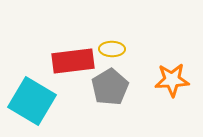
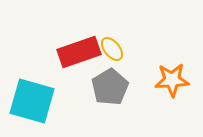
yellow ellipse: rotated 50 degrees clockwise
red rectangle: moved 6 px right, 9 px up; rotated 12 degrees counterclockwise
cyan square: rotated 15 degrees counterclockwise
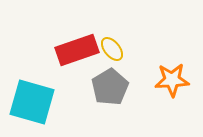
red rectangle: moved 2 px left, 2 px up
cyan square: moved 1 px down
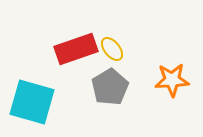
red rectangle: moved 1 px left, 1 px up
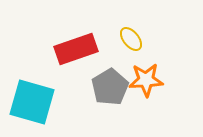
yellow ellipse: moved 19 px right, 10 px up
orange star: moved 26 px left
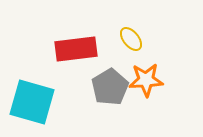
red rectangle: rotated 12 degrees clockwise
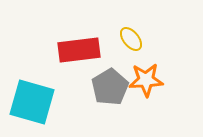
red rectangle: moved 3 px right, 1 px down
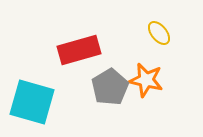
yellow ellipse: moved 28 px right, 6 px up
red rectangle: rotated 9 degrees counterclockwise
orange star: rotated 16 degrees clockwise
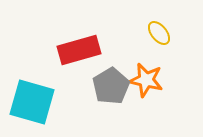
gray pentagon: moved 1 px right, 1 px up
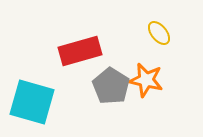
red rectangle: moved 1 px right, 1 px down
gray pentagon: rotated 9 degrees counterclockwise
